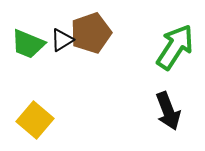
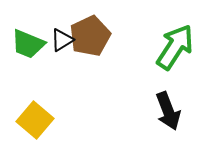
brown pentagon: moved 1 px left, 3 px down; rotated 6 degrees counterclockwise
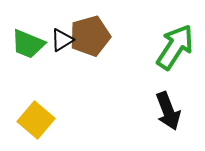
brown pentagon: rotated 9 degrees clockwise
yellow square: moved 1 px right
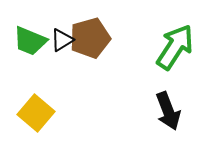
brown pentagon: moved 2 px down
green trapezoid: moved 2 px right, 3 px up
yellow square: moved 7 px up
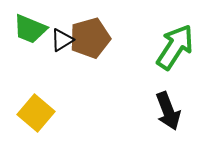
green trapezoid: moved 12 px up
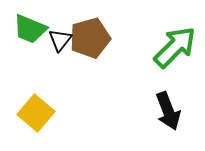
black triangle: moved 2 px left; rotated 20 degrees counterclockwise
green arrow: rotated 12 degrees clockwise
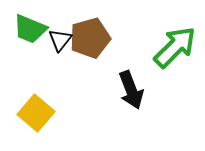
black arrow: moved 37 px left, 21 px up
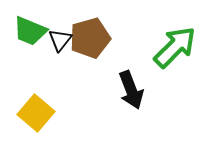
green trapezoid: moved 2 px down
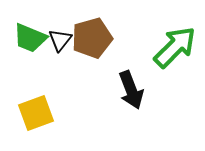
green trapezoid: moved 7 px down
brown pentagon: moved 2 px right
yellow square: rotated 30 degrees clockwise
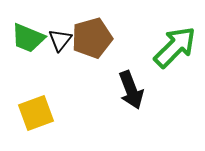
green trapezoid: moved 2 px left
